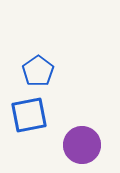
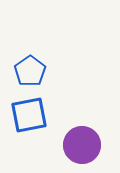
blue pentagon: moved 8 px left
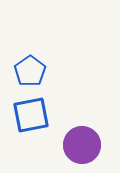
blue square: moved 2 px right
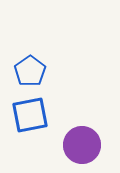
blue square: moved 1 px left
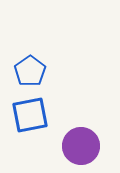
purple circle: moved 1 px left, 1 px down
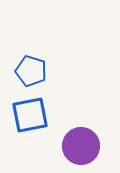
blue pentagon: moved 1 px right; rotated 20 degrees counterclockwise
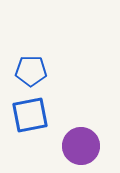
blue pentagon: rotated 16 degrees counterclockwise
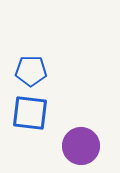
blue square: moved 2 px up; rotated 18 degrees clockwise
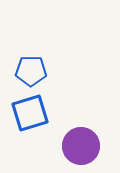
blue square: rotated 24 degrees counterclockwise
